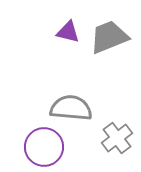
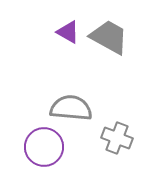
purple triangle: rotated 15 degrees clockwise
gray trapezoid: rotated 51 degrees clockwise
gray cross: rotated 32 degrees counterclockwise
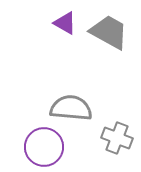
purple triangle: moved 3 px left, 9 px up
gray trapezoid: moved 5 px up
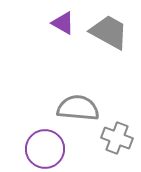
purple triangle: moved 2 px left
gray semicircle: moved 7 px right
purple circle: moved 1 px right, 2 px down
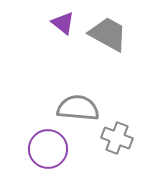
purple triangle: rotated 10 degrees clockwise
gray trapezoid: moved 1 px left, 2 px down
purple circle: moved 3 px right
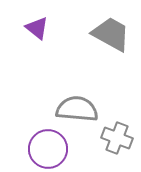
purple triangle: moved 26 px left, 5 px down
gray trapezoid: moved 3 px right
gray semicircle: moved 1 px left, 1 px down
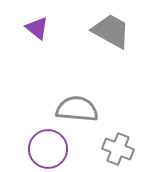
gray trapezoid: moved 3 px up
gray cross: moved 1 px right, 11 px down
